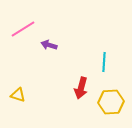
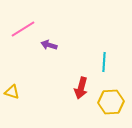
yellow triangle: moved 6 px left, 3 px up
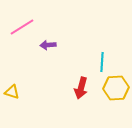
pink line: moved 1 px left, 2 px up
purple arrow: moved 1 px left; rotated 21 degrees counterclockwise
cyan line: moved 2 px left
yellow hexagon: moved 5 px right, 14 px up
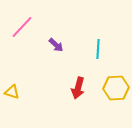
pink line: rotated 15 degrees counterclockwise
purple arrow: moved 8 px right; rotated 133 degrees counterclockwise
cyan line: moved 4 px left, 13 px up
red arrow: moved 3 px left
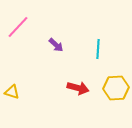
pink line: moved 4 px left
red arrow: rotated 90 degrees counterclockwise
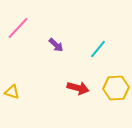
pink line: moved 1 px down
cyan line: rotated 36 degrees clockwise
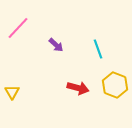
cyan line: rotated 60 degrees counterclockwise
yellow hexagon: moved 1 px left, 3 px up; rotated 25 degrees clockwise
yellow triangle: rotated 42 degrees clockwise
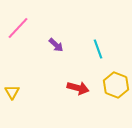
yellow hexagon: moved 1 px right
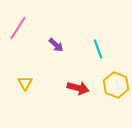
pink line: rotated 10 degrees counterclockwise
yellow triangle: moved 13 px right, 9 px up
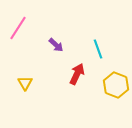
red arrow: moved 1 px left, 14 px up; rotated 80 degrees counterclockwise
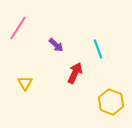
red arrow: moved 2 px left, 1 px up
yellow hexagon: moved 5 px left, 17 px down
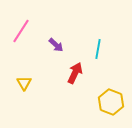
pink line: moved 3 px right, 3 px down
cyan line: rotated 30 degrees clockwise
yellow triangle: moved 1 px left
